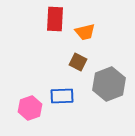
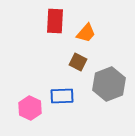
red rectangle: moved 2 px down
orange trapezoid: moved 1 px right, 1 px down; rotated 35 degrees counterclockwise
pink hexagon: rotated 15 degrees counterclockwise
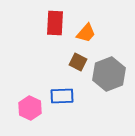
red rectangle: moved 2 px down
gray hexagon: moved 10 px up
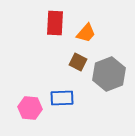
blue rectangle: moved 2 px down
pink hexagon: rotated 20 degrees counterclockwise
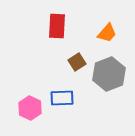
red rectangle: moved 2 px right, 3 px down
orange trapezoid: moved 21 px right
brown square: moved 1 px left; rotated 30 degrees clockwise
pink hexagon: rotated 20 degrees clockwise
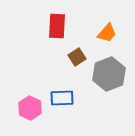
brown square: moved 5 px up
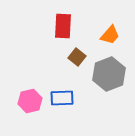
red rectangle: moved 6 px right
orange trapezoid: moved 3 px right, 2 px down
brown square: rotated 18 degrees counterclockwise
pink hexagon: moved 7 px up; rotated 20 degrees clockwise
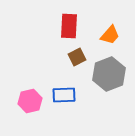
red rectangle: moved 6 px right
brown square: rotated 24 degrees clockwise
blue rectangle: moved 2 px right, 3 px up
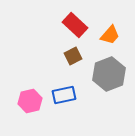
red rectangle: moved 6 px right, 1 px up; rotated 50 degrees counterclockwise
brown square: moved 4 px left, 1 px up
blue rectangle: rotated 10 degrees counterclockwise
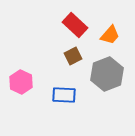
gray hexagon: moved 2 px left
blue rectangle: rotated 15 degrees clockwise
pink hexagon: moved 9 px left, 19 px up; rotated 20 degrees counterclockwise
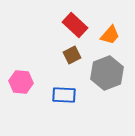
brown square: moved 1 px left, 1 px up
gray hexagon: moved 1 px up
pink hexagon: rotated 20 degrees counterclockwise
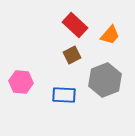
gray hexagon: moved 2 px left, 7 px down
